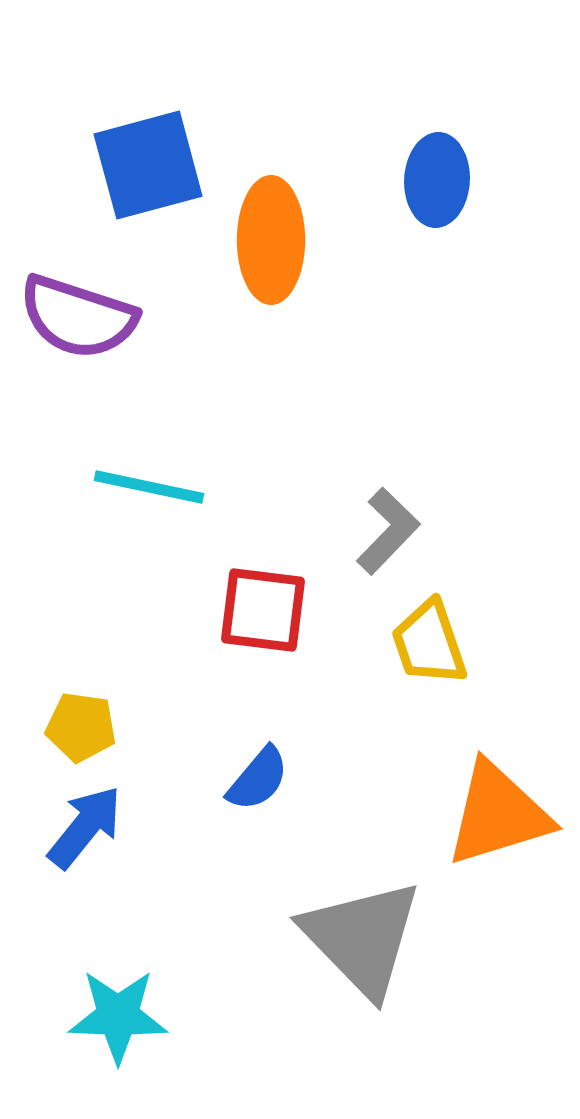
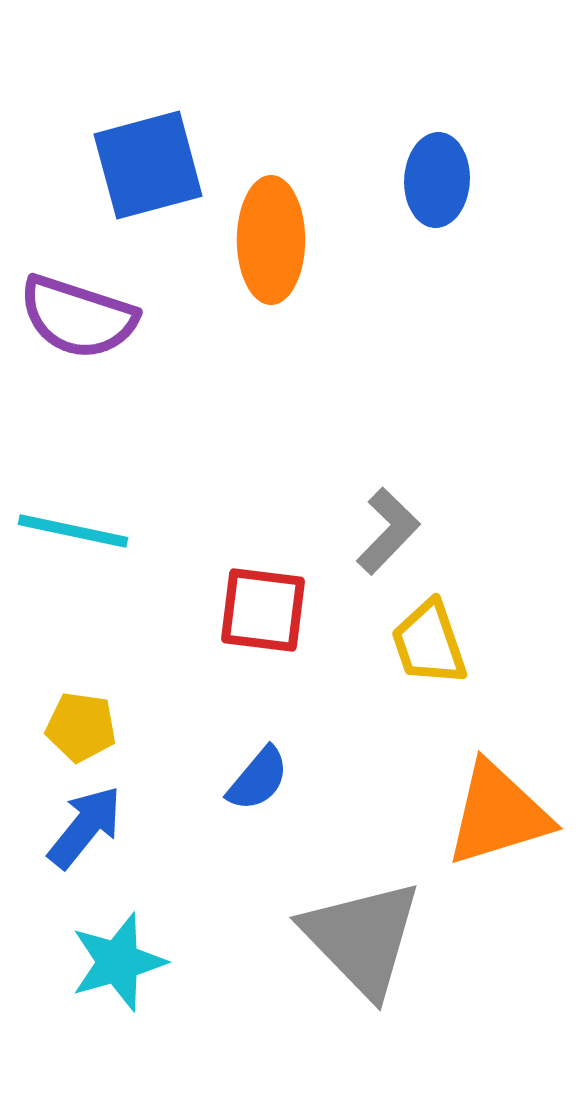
cyan line: moved 76 px left, 44 px down
cyan star: moved 54 px up; rotated 18 degrees counterclockwise
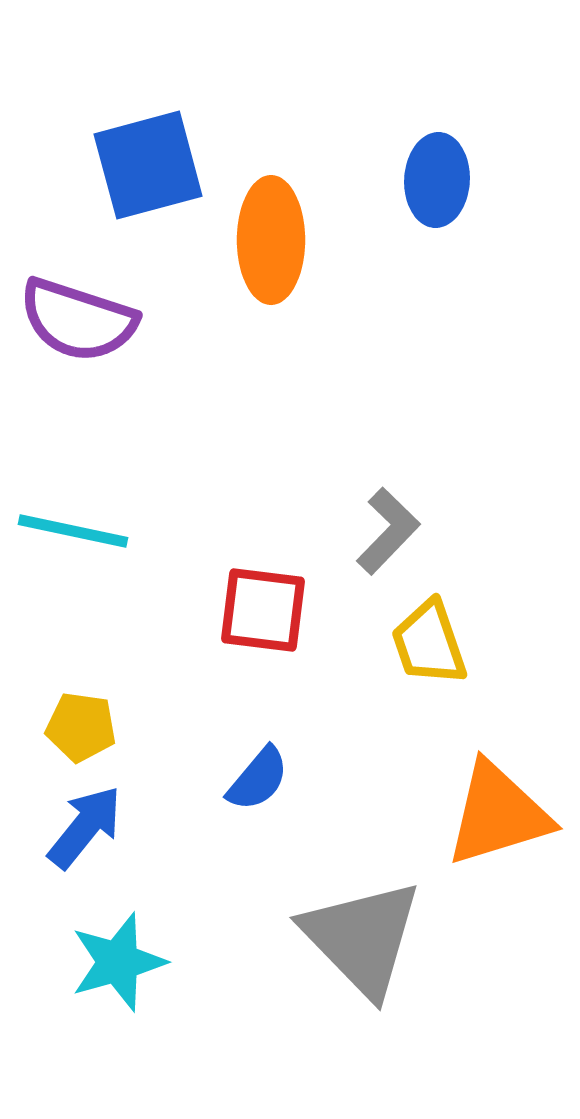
purple semicircle: moved 3 px down
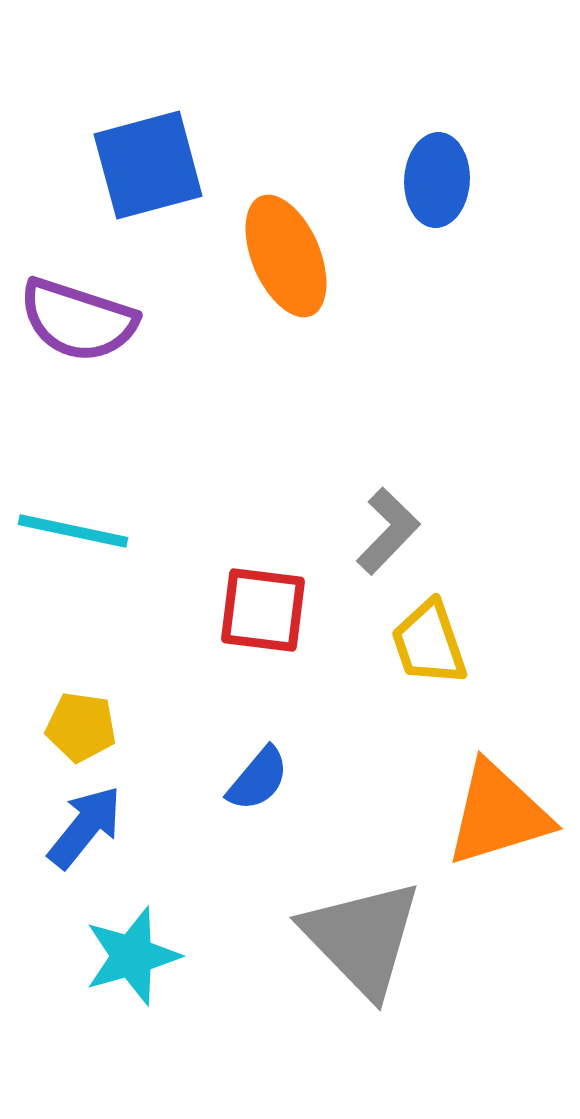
orange ellipse: moved 15 px right, 16 px down; rotated 23 degrees counterclockwise
cyan star: moved 14 px right, 6 px up
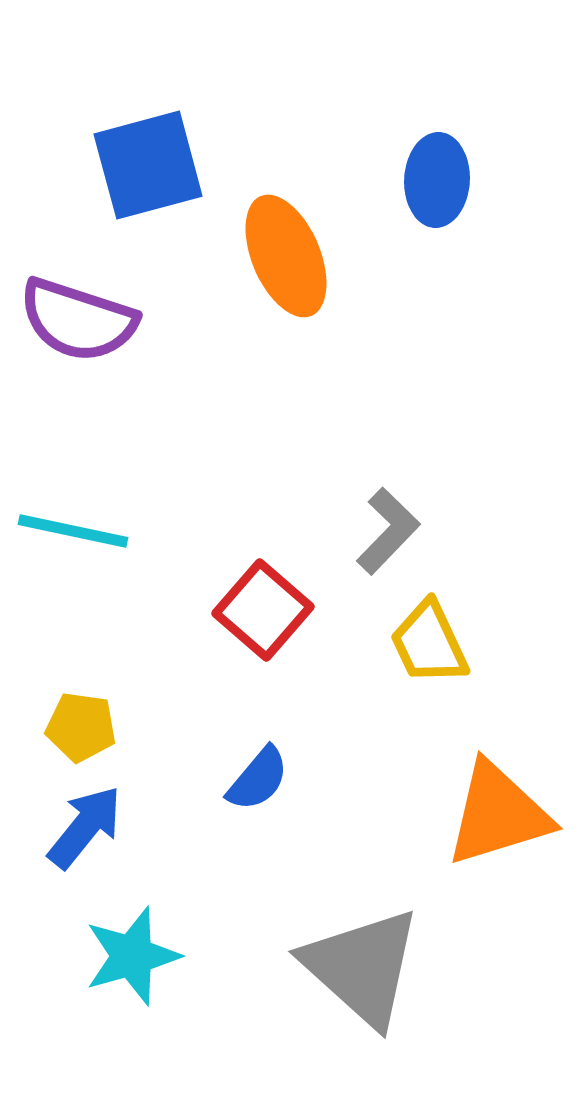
red square: rotated 34 degrees clockwise
yellow trapezoid: rotated 6 degrees counterclockwise
gray triangle: moved 29 px down; rotated 4 degrees counterclockwise
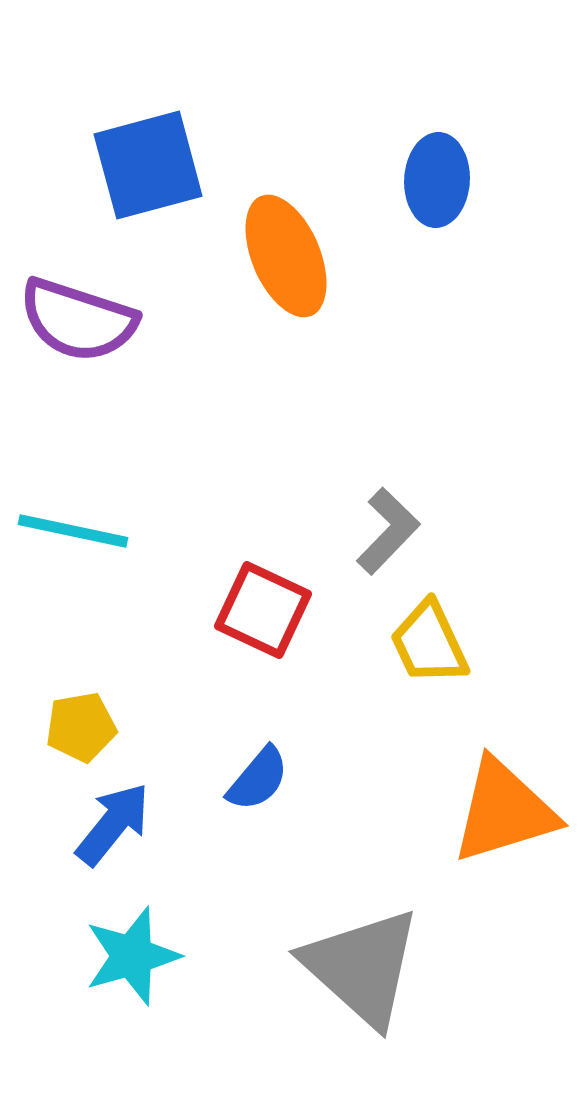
red square: rotated 16 degrees counterclockwise
yellow pentagon: rotated 18 degrees counterclockwise
orange triangle: moved 6 px right, 3 px up
blue arrow: moved 28 px right, 3 px up
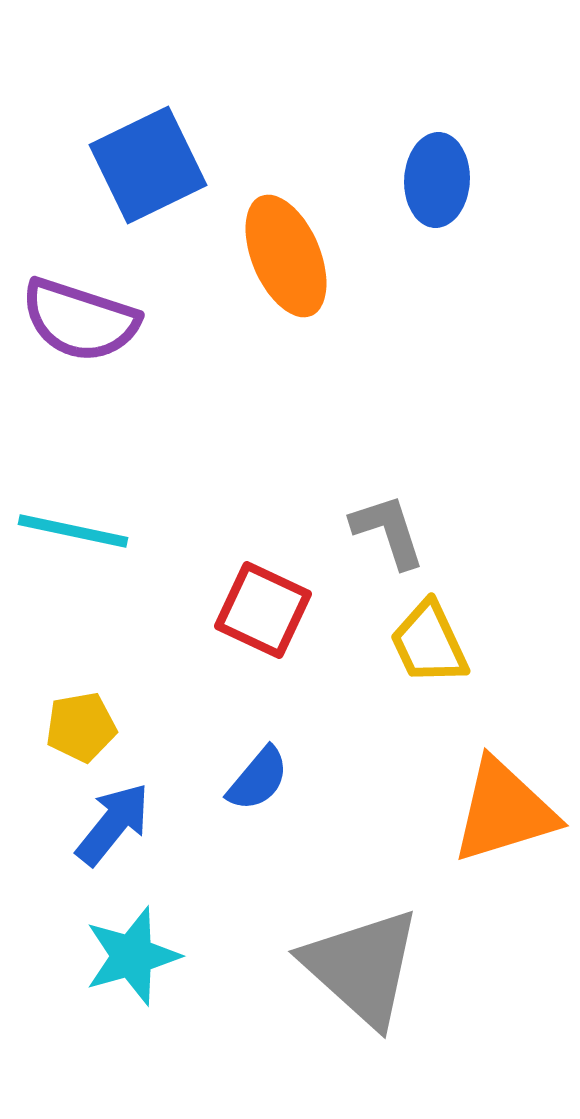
blue square: rotated 11 degrees counterclockwise
purple semicircle: moved 2 px right
gray L-shape: rotated 62 degrees counterclockwise
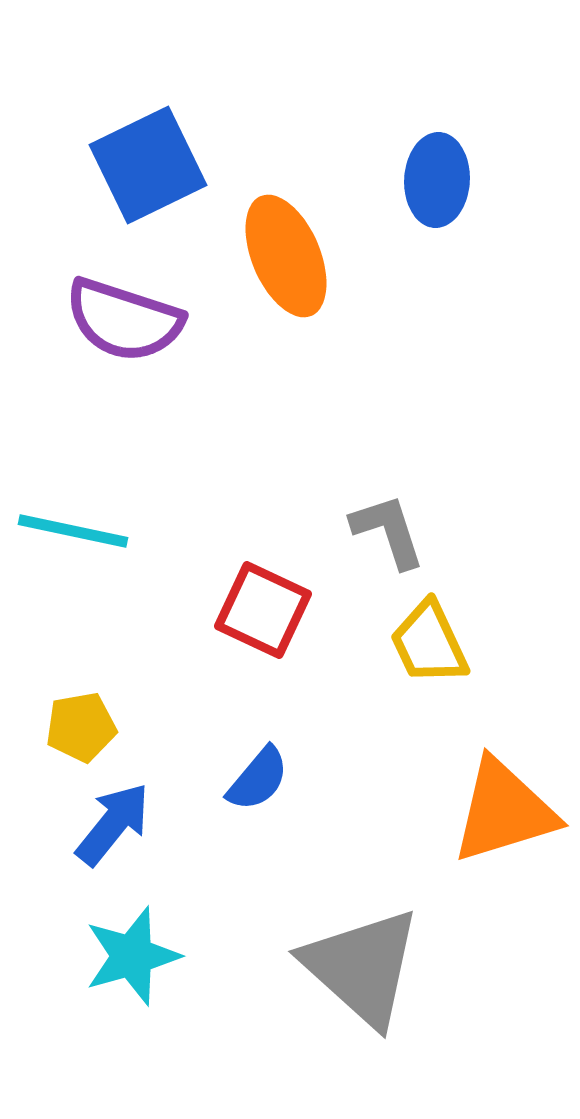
purple semicircle: moved 44 px right
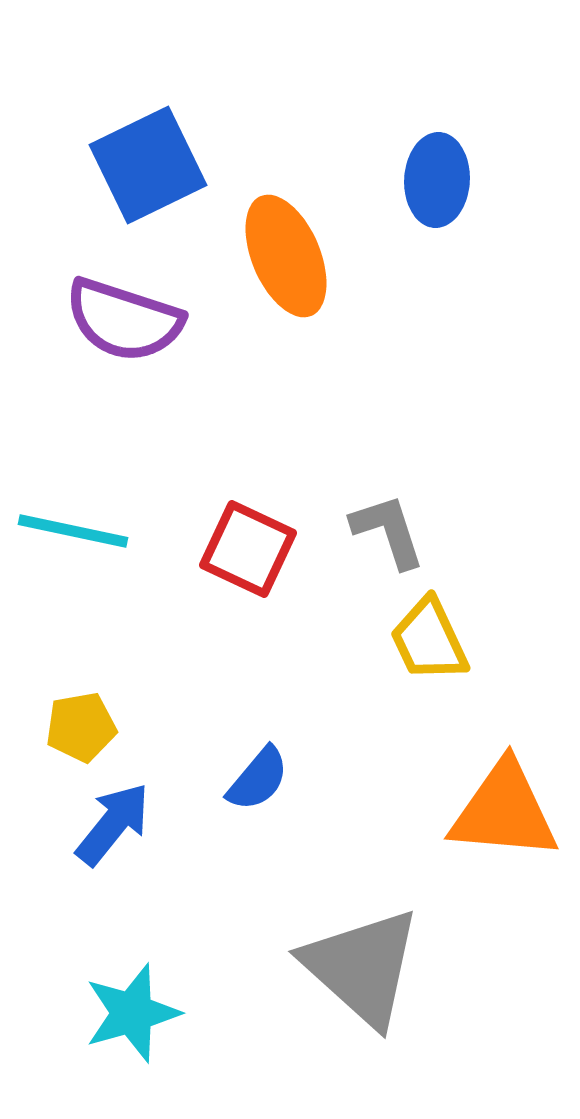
red square: moved 15 px left, 61 px up
yellow trapezoid: moved 3 px up
orange triangle: rotated 22 degrees clockwise
cyan star: moved 57 px down
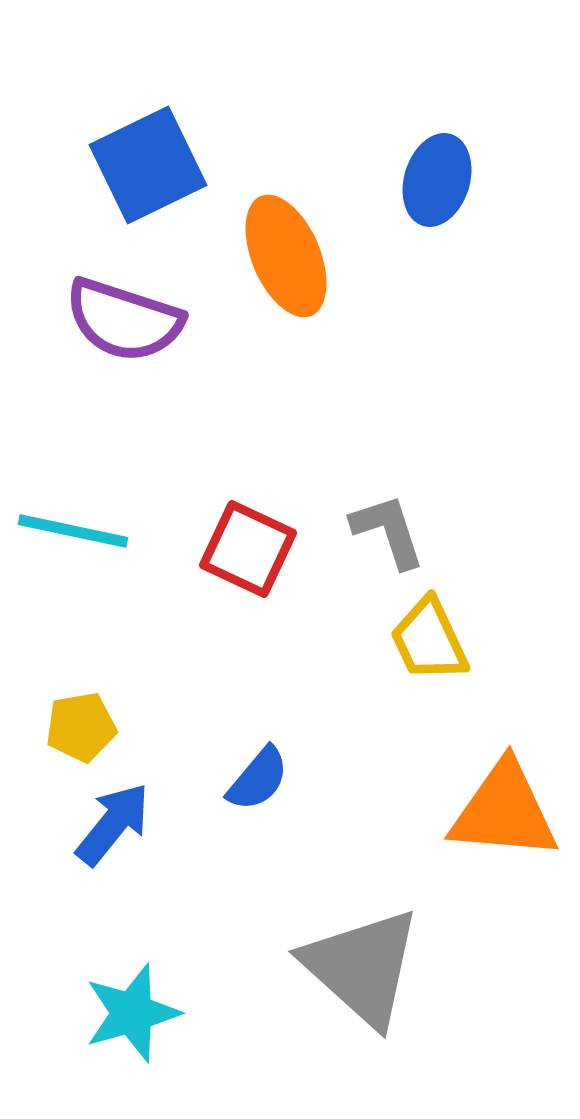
blue ellipse: rotated 14 degrees clockwise
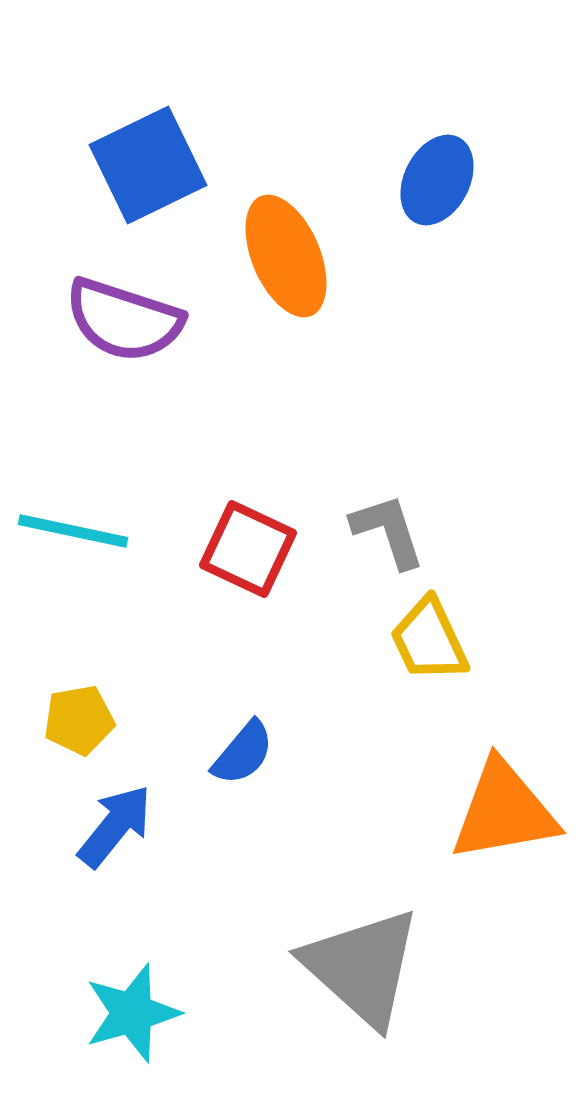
blue ellipse: rotated 10 degrees clockwise
yellow pentagon: moved 2 px left, 7 px up
blue semicircle: moved 15 px left, 26 px up
orange triangle: rotated 15 degrees counterclockwise
blue arrow: moved 2 px right, 2 px down
